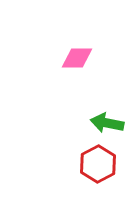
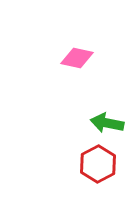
pink diamond: rotated 12 degrees clockwise
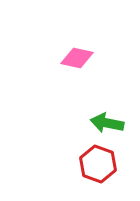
red hexagon: rotated 12 degrees counterclockwise
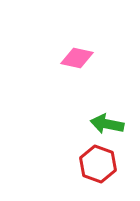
green arrow: moved 1 px down
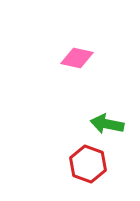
red hexagon: moved 10 px left
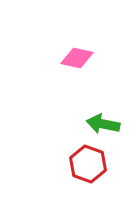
green arrow: moved 4 px left
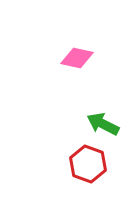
green arrow: rotated 16 degrees clockwise
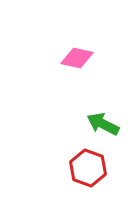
red hexagon: moved 4 px down
